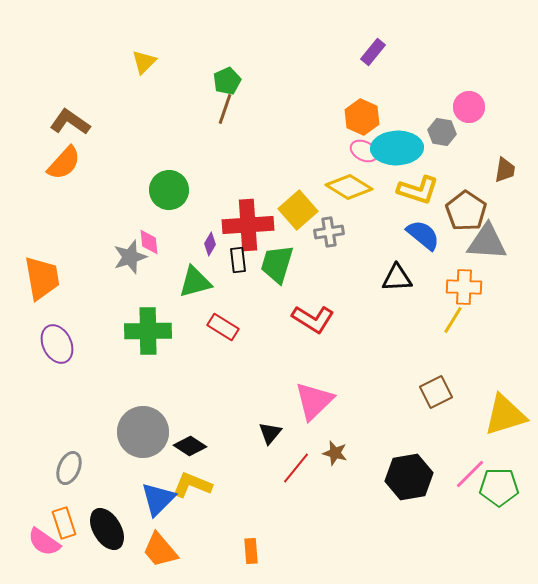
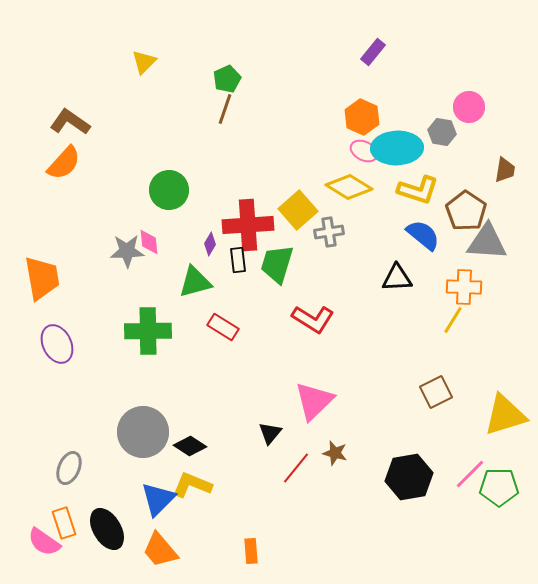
green pentagon at (227, 81): moved 2 px up
gray star at (130, 257): moved 3 px left, 6 px up; rotated 16 degrees clockwise
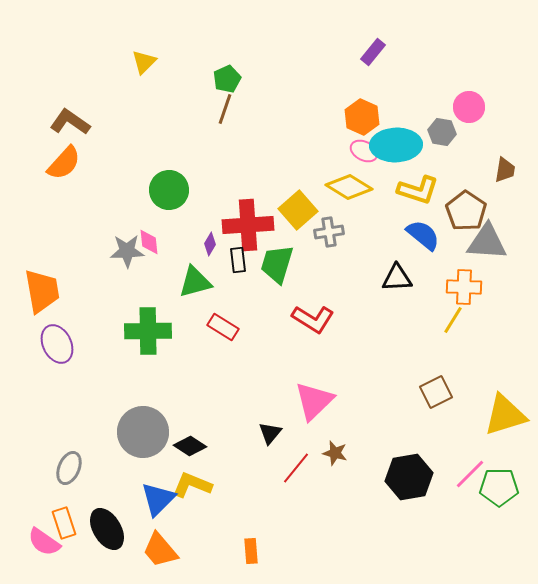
cyan ellipse at (397, 148): moved 1 px left, 3 px up
orange trapezoid at (42, 278): moved 13 px down
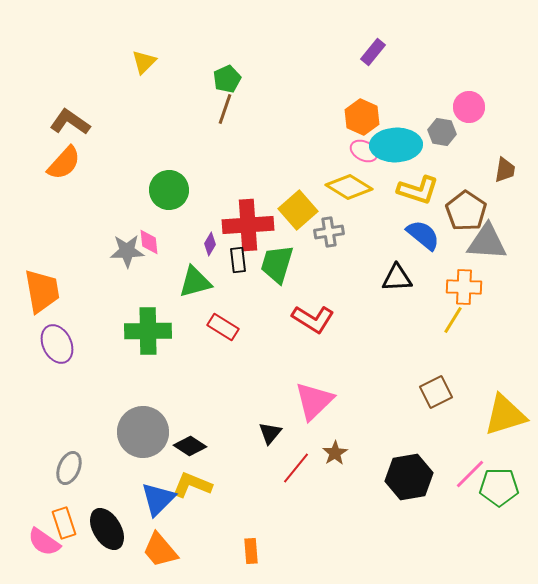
brown star at (335, 453): rotated 25 degrees clockwise
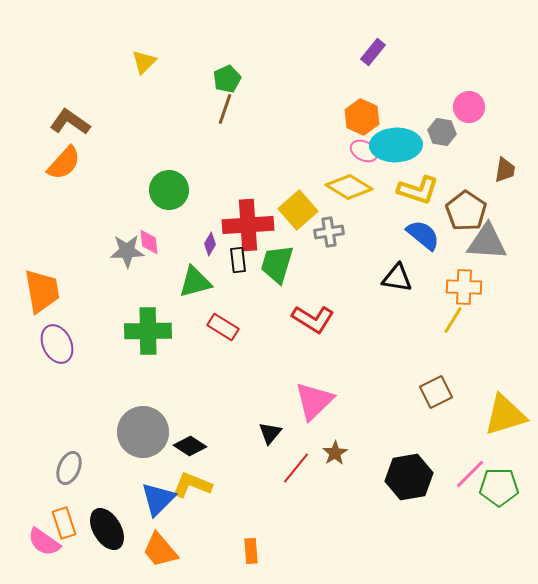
black triangle at (397, 278): rotated 12 degrees clockwise
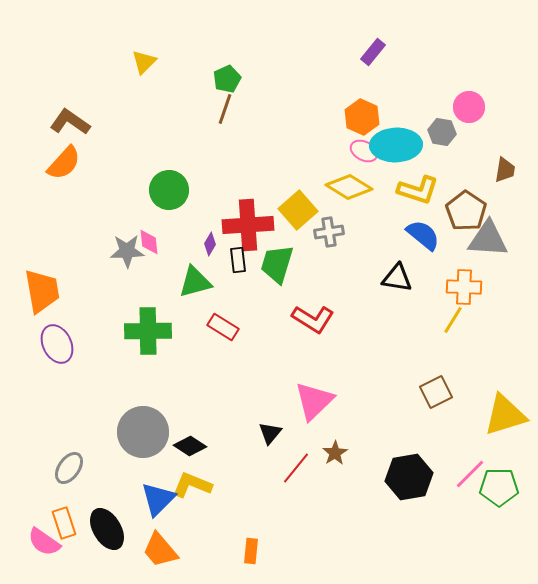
gray triangle at (487, 242): moved 1 px right, 3 px up
gray ellipse at (69, 468): rotated 12 degrees clockwise
orange rectangle at (251, 551): rotated 10 degrees clockwise
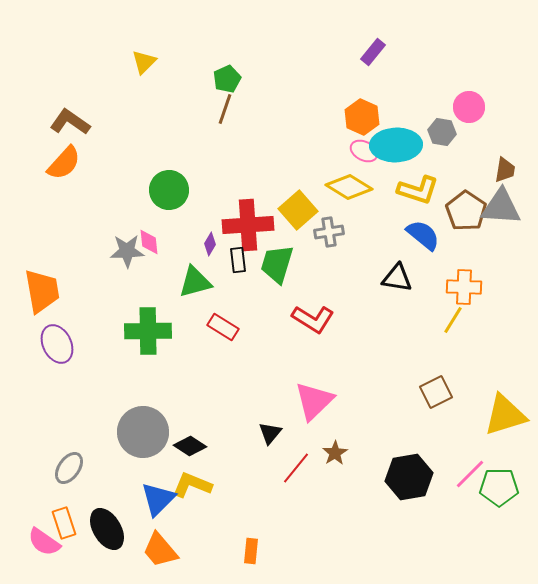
gray triangle at (488, 239): moved 13 px right, 32 px up
